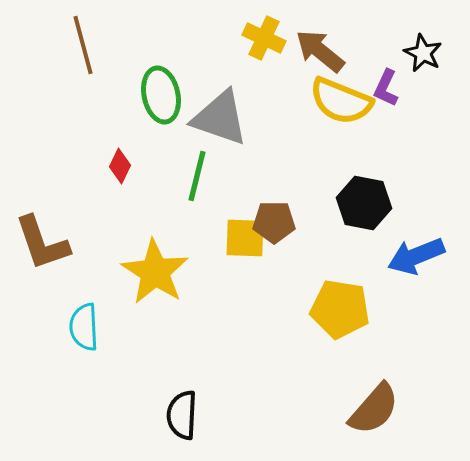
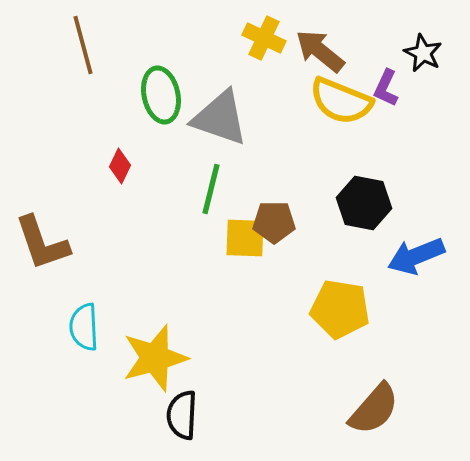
green line: moved 14 px right, 13 px down
yellow star: moved 86 px down; rotated 24 degrees clockwise
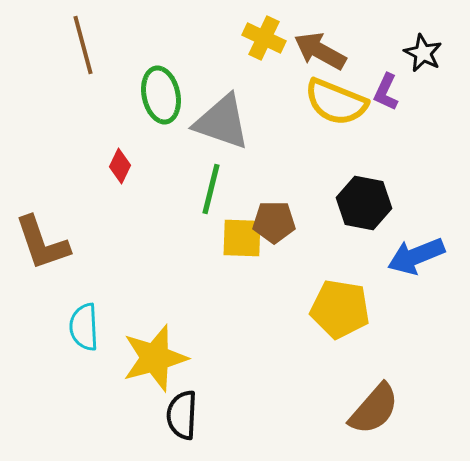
brown arrow: rotated 10 degrees counterclockwise
purple L-shape: moved 4 px down
yellow semicircle: moved 5 px left, 1 px down
gray triangle: moved 2 px right, 4 px down
yellow square: moved 3 px left
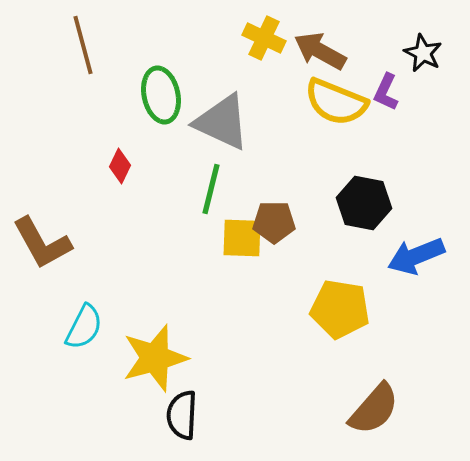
gray triangle: rotated 6 degrees clockwise
brown L-shape: rotated 10 degrees counterclockwise
cyan semicircle: rotated 150 degrees counterclockwise
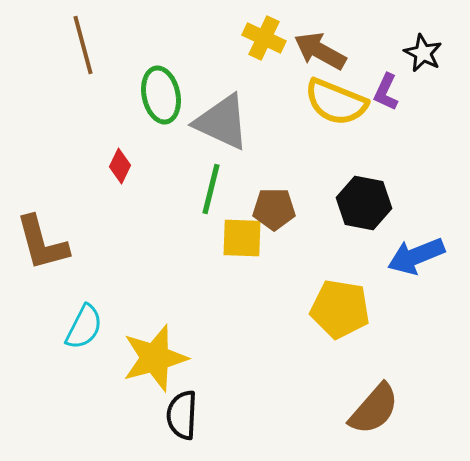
brown pentagon: moved 13 px up
brown L-shape: rotated 14 degrees clockwise
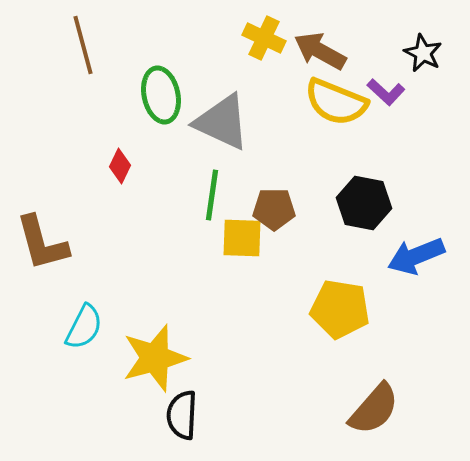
purple L-shape: rotated 72 degrees counterclockwise
green line: moved 1 px right, 6 px down; rotated 6 degrees counterclockwise
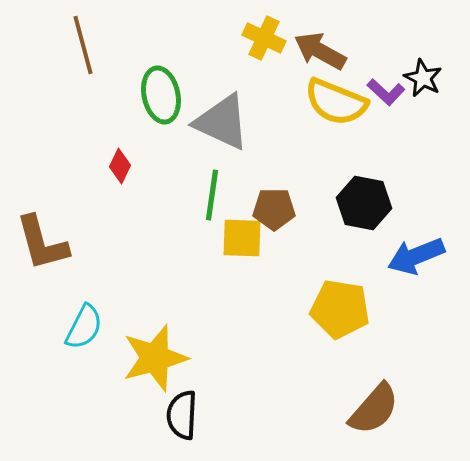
black star: moved 25 px down
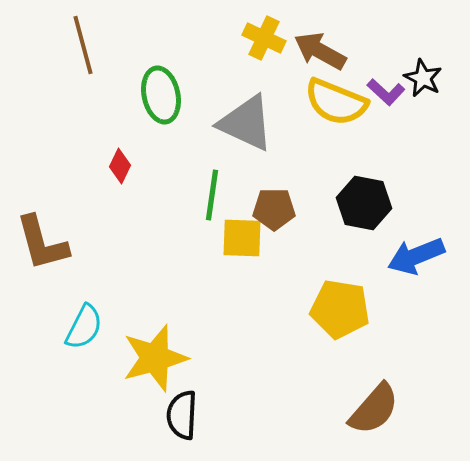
gray triangle: moved 24 px right, 1 px down
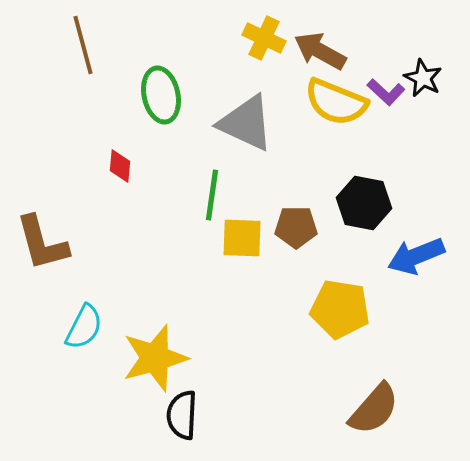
red diamond: rotated 20 degrees counterclockwise
brown pentagon: moved 22 px right, 18 px down
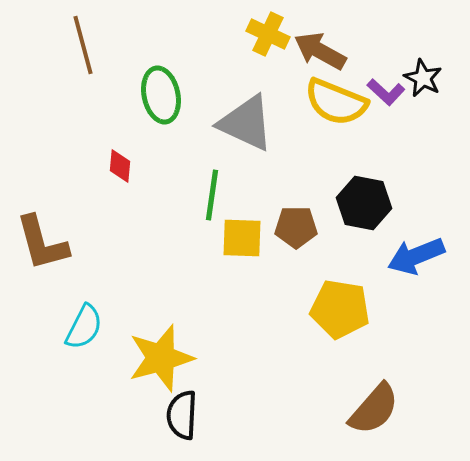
yellow cross: moved 4 px right, 4 px up
yellow star: moved 6 px right
